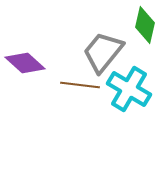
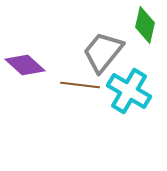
purple diamond: moved 2 px down
cyan cross: moved 2 px down
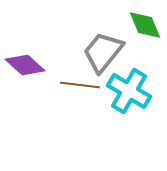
green diamond: rotated 36 degrees counterclockwise
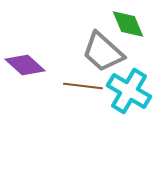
green diamond: moved 17 px left, 1 px up
gray trapezoid: rotated 87 degrees counterclockwise
brown line: moved 3 px right, 1 px down
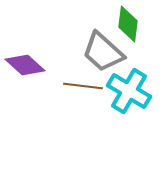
green diamond: rotated 30 degrees clockwise
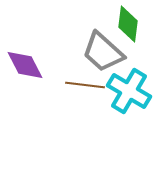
purple diamond: rotated 21 degrees clockwise
brown line: moved 2 px right, 1 px up
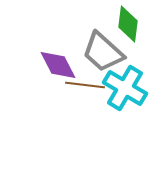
purple diamond: moved 33 px right
cyan cross: moved 4 px left, 3 px up
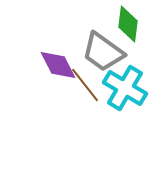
gray trapezoid: rotated 6 degrees counterclockwise
brown line: rotated 45 degrees clockwise
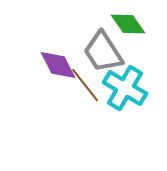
green diamond: rotated 42 degrees counterclockwise
gray trapezoid: rotated 21 degrees clockwise
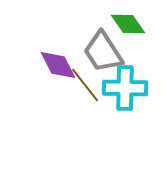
cyan cross: rotated 30 degrees counterclockwise
